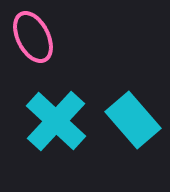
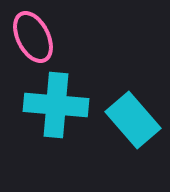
cyan cross: moved 16 px up; rotated 38 degrees counterclockwise
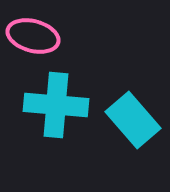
pink ellipse: moved 1 px up; rotated 48 degrees counterclockwise
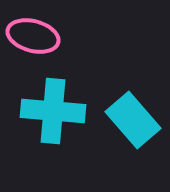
cyan cross: moved 3 px left, 6 px down
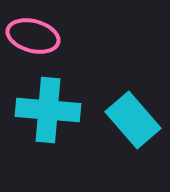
cyan cross: moved 5 px left, 1 px up
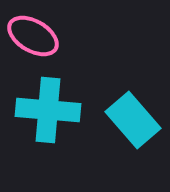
pink ellipse: rotated 15 degrees clockwise
